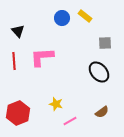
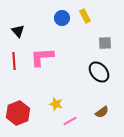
yellow rectangle: rotated 24 degrees clockwise
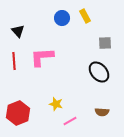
brown semicircle: rotated 40 degrees clockwise
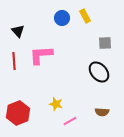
pink L-shape: moved 1 px left, 2 px up
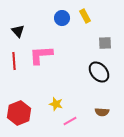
red hexagon: moved 1 px right
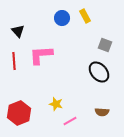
gray square: moved 2 px down; rotated 24 degrees clockwise
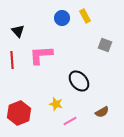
red line: moved 2 px left, 1 px up
black ellipse: moved 20 px left, 9 px down
brown semicircle: rotated 32 degrees counterclockwise
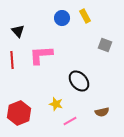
brown semicircle: rotated 16 degrees clockwise
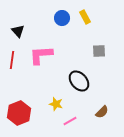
yellow rectangle: moved 1 px down
gray square: moved 6 px left, 6 px down; rotated 24 degrees counterclockwise
red line: rotated 12 degrees clockwise
brown semicircle: rotated 32 degrees counterclockwise
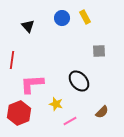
black triangle: moved 10 px right, 5 px up
pink L-shape: moved 9 px left, 29 px down
